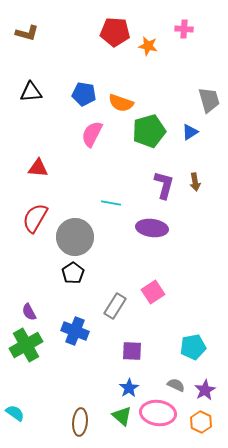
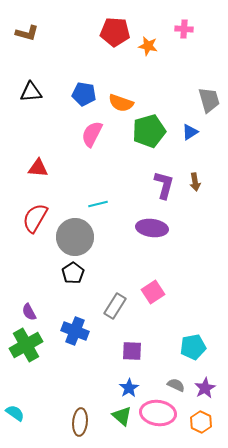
cyan line: moved 13 px left, 1 px down; rotated 24 degrees counterclockwise
purple star: moved 2 px up
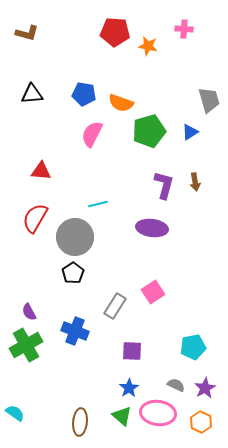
black triangle: moved 1 px right, 2 px down
red triangle: moved 3 px right, 3 px down
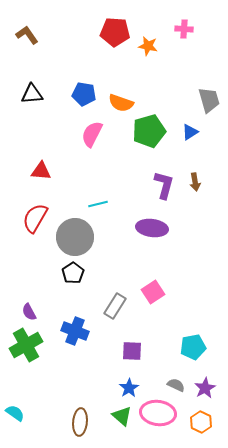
brown L-shape: moved 2 px down; rotated 140 degrees counterclockwise
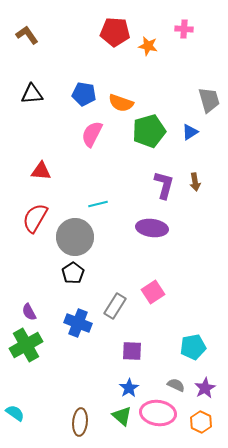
blue cross: moved 3 px right, 8 px up
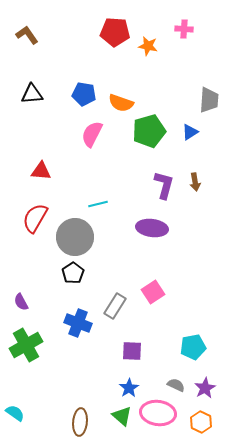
gray trapezoid: rotated 20 degrees clockwise
purple semicircle: moved 8 px left, 10 px up
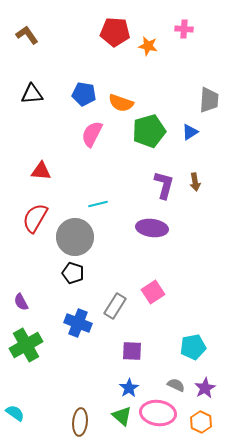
black pentagon: rotated 20 degrees counterclockwise
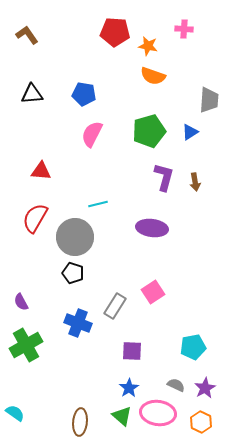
orange semicircle: moved 32 px right, 27 px up
purple L-shape: moved 8 px up
